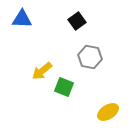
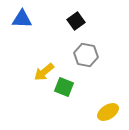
black square: moved 1 px left
gray hexagon: moved 4 px left, 2 px up
yellow arrow: moved 2 px right, 1 px down
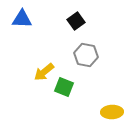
yellow ellipse: moved 4 px right; rotated 30 degrees clockwise
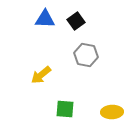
blue triangle: moved 23 px right
yellow arrow: moved 3 px left, 3 px down
green square: moved 1 px right, 22 px down; rotated 18 degrees counterclockwise
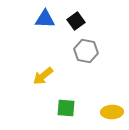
gray hexagon: moved 4 px up
yellow arrow: moved 2 px right, 1 px down
green square: moved 1 px right, 1 px up
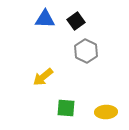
gray hexagon: rotated 15 degrees clockwise
yellow arrow: moved 1 px down
yellow ellipse: moved 6 px left
